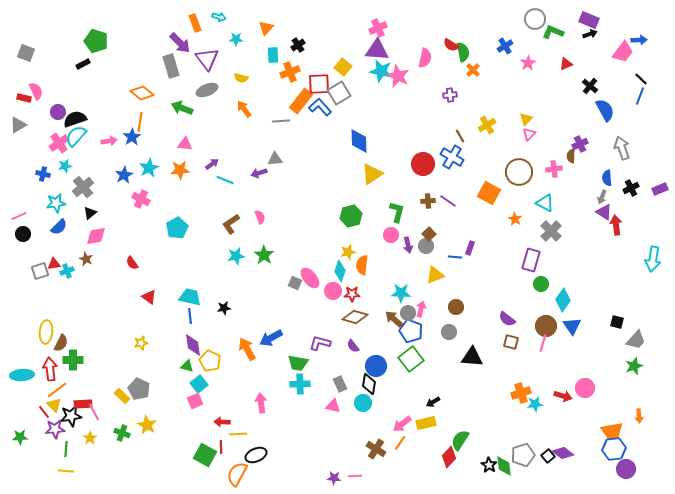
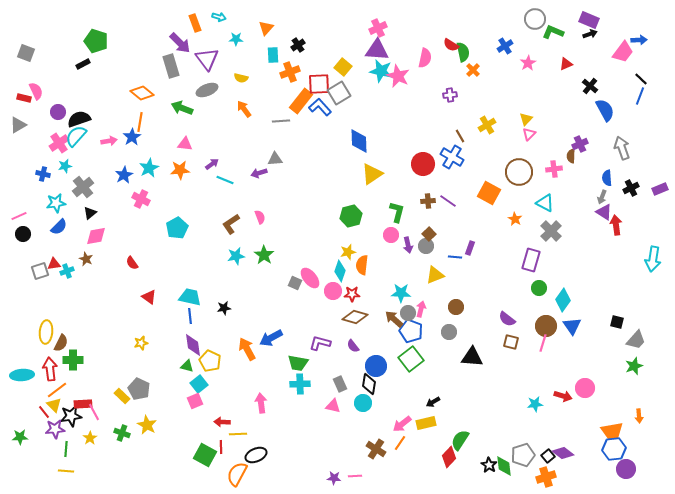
black semicircle at (75, 119): moved 4 px right
green circle at (541, 284): moved 2 px left, 4 px down
orange cross at (521, 393): moved 25 px right, 84 px down
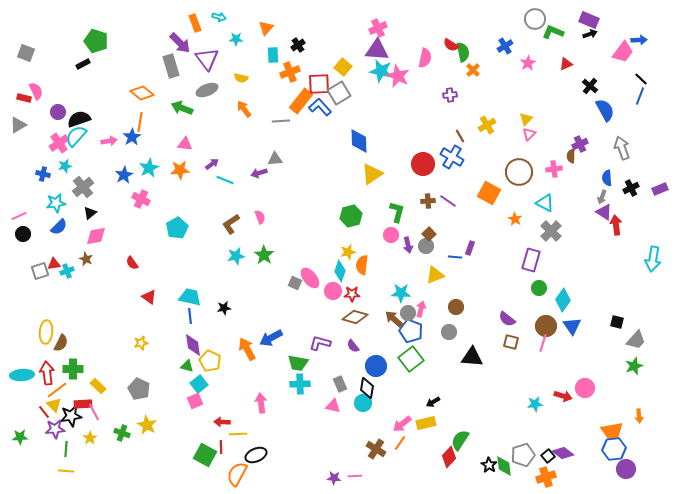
green cross at (73, 360): moved 9 px down
red arrow at (50, 369): moved 3 px left, 4 px down
black diamond at (369, 384): moved 2 px left, 4 px down
yellow rectangle at (122, 396): moved 24 px left, 10 px up
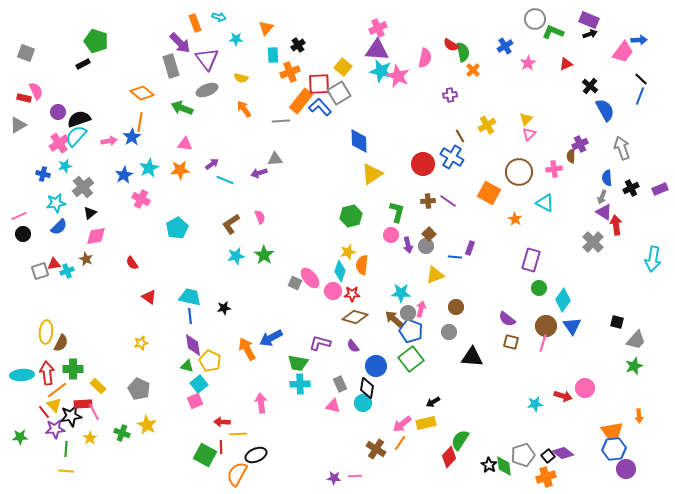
gray cross at (551, 231): moved 42 px right, 11 px down
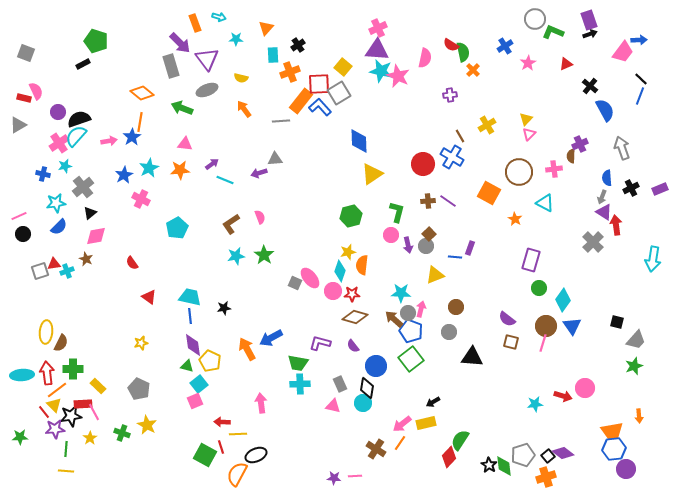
purple rectangle at (589, 20): rotated 48 degrees clockwise
red line at (221, 447): rotated 16 degrees counterclockwise
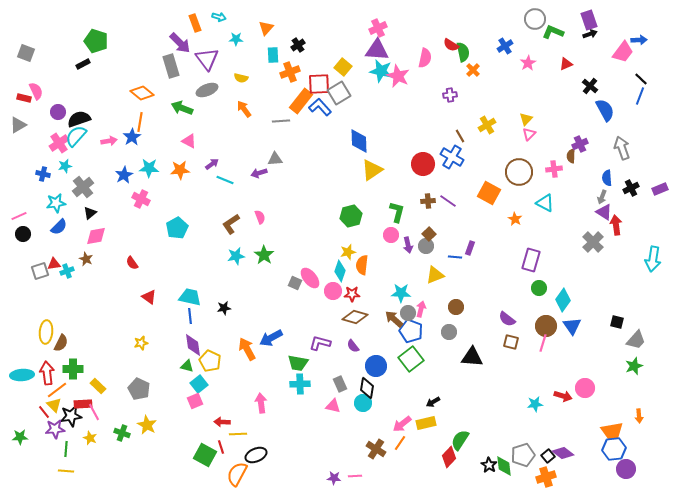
pink triangle at (185, 144): moved 4 px right, 3 px up; rotated 21 degrees clockwise
cyan star at (149, 168): rotated 30 degrees clockwise
yellow triangle at (372, 174): moved 4 px up
yellow star at (90, 438): rotated 16 degrees counterclockwise
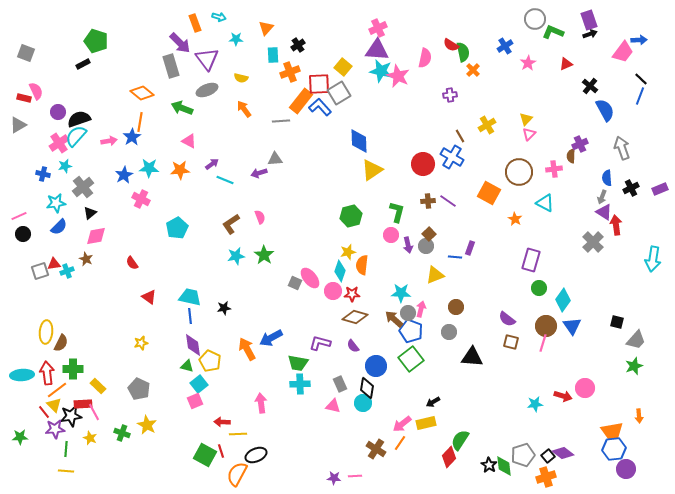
red line at (221, 447): moved 4 px down
